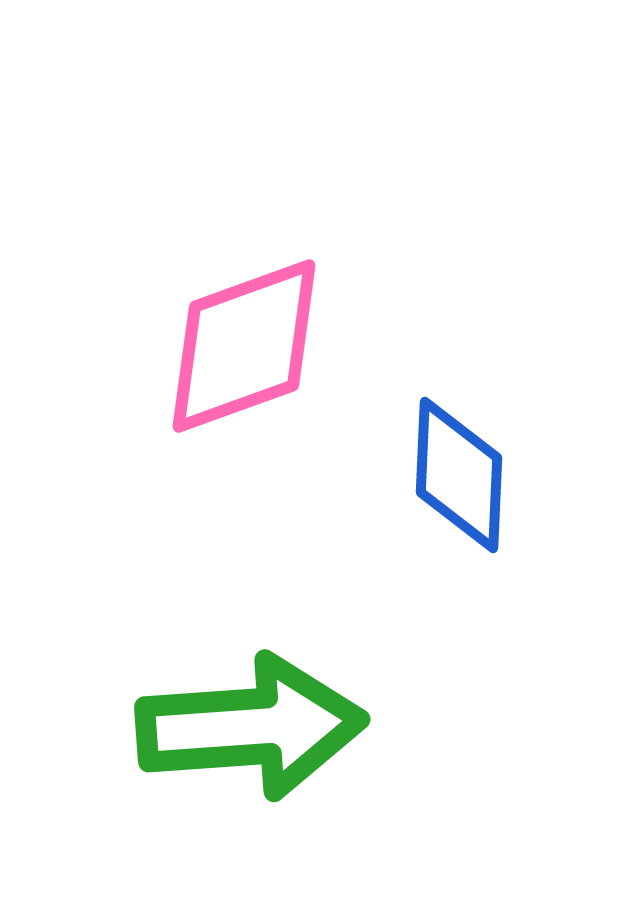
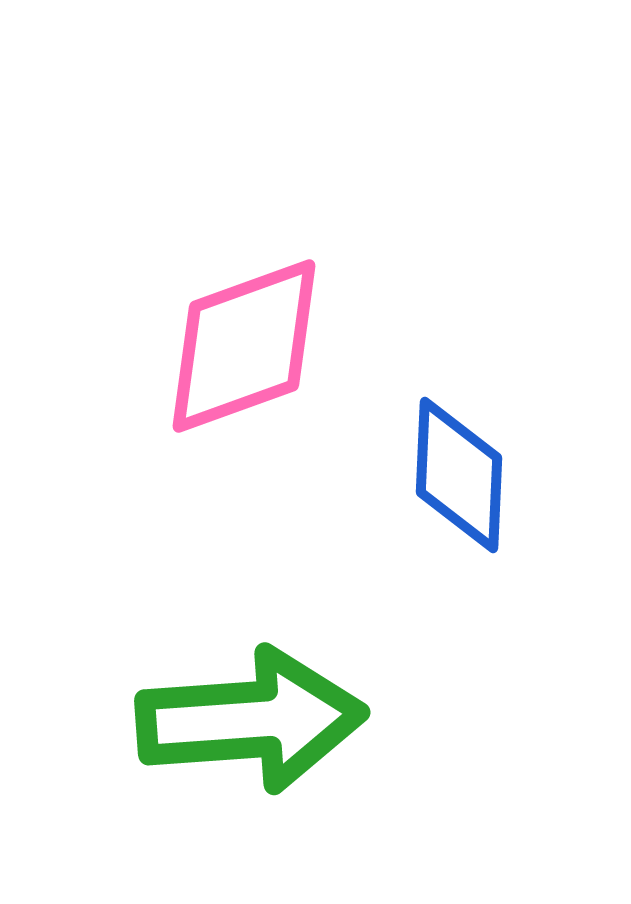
green arrow: moved 7 px up
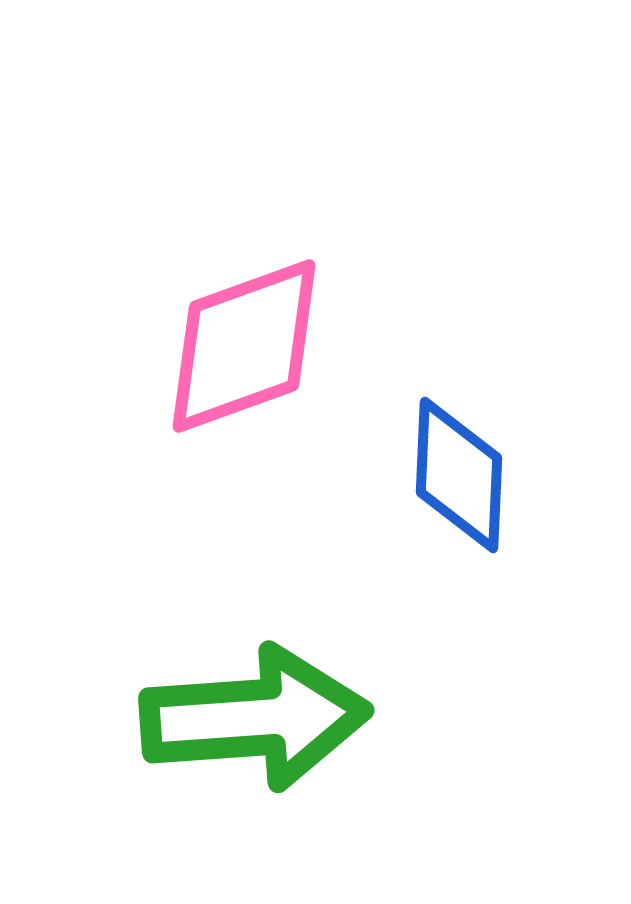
green arrow: moved 4 px right, 2 px up
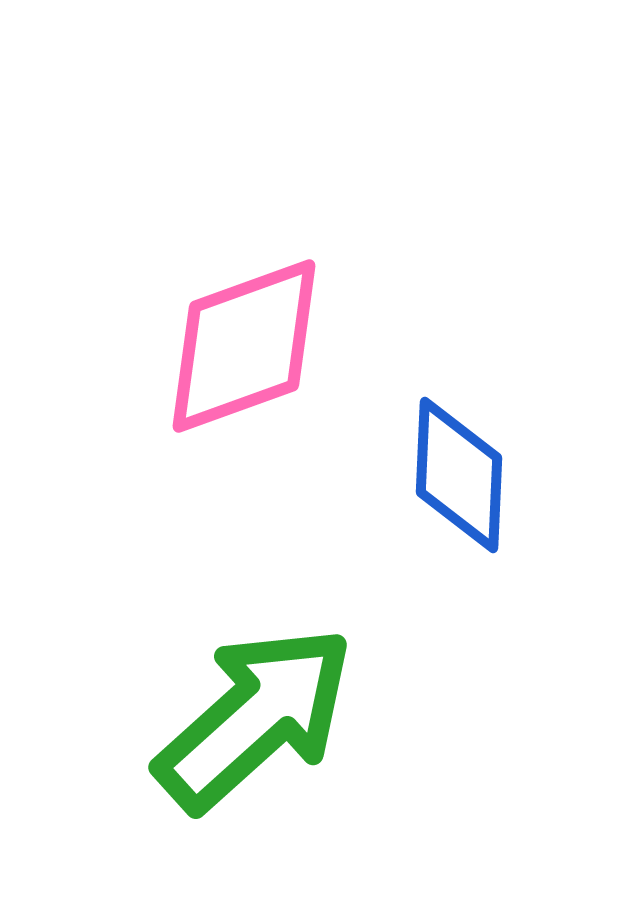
green arrow: rotated 38 degrees counterclockwise
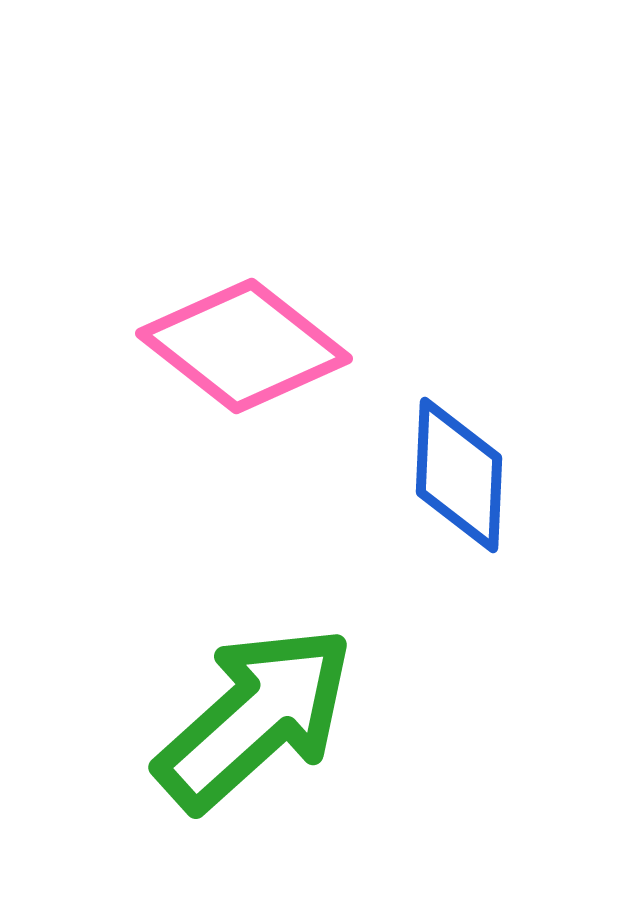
pink diamond: rotated 58 degrees clockwise
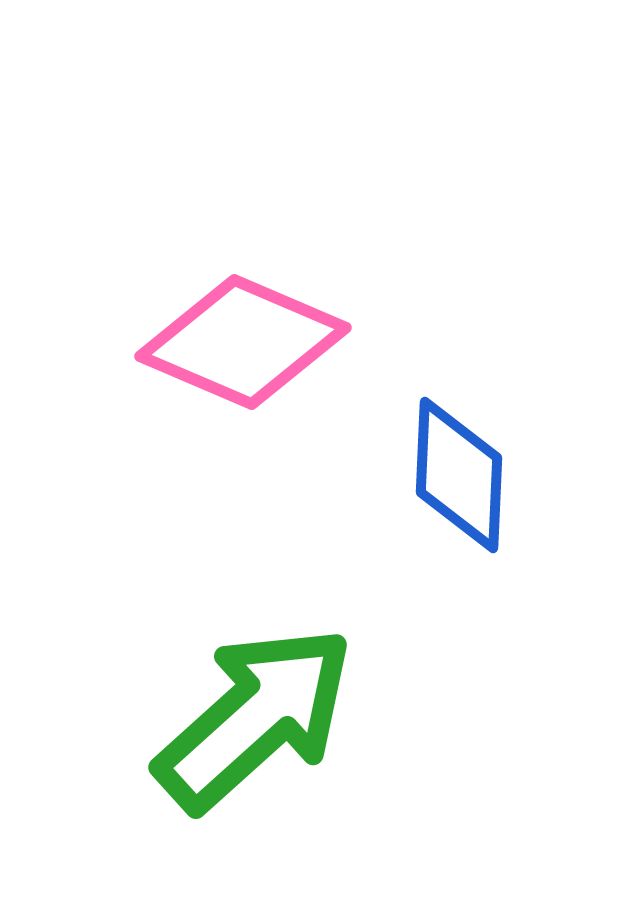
pink diamond: moved 1 px left, 4 px up; rotated 15 degrees counterclockwise
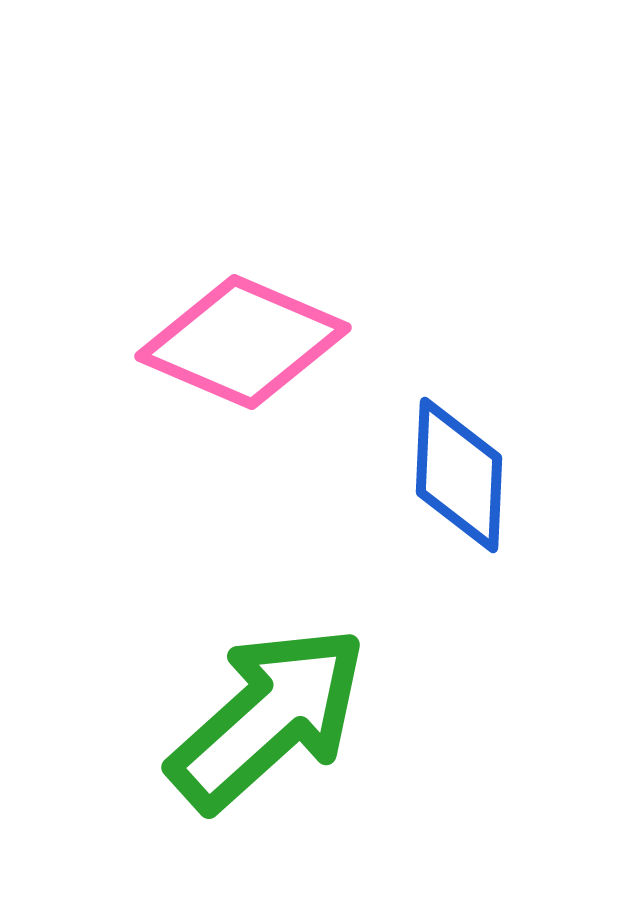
green arrow: moved 13 px right
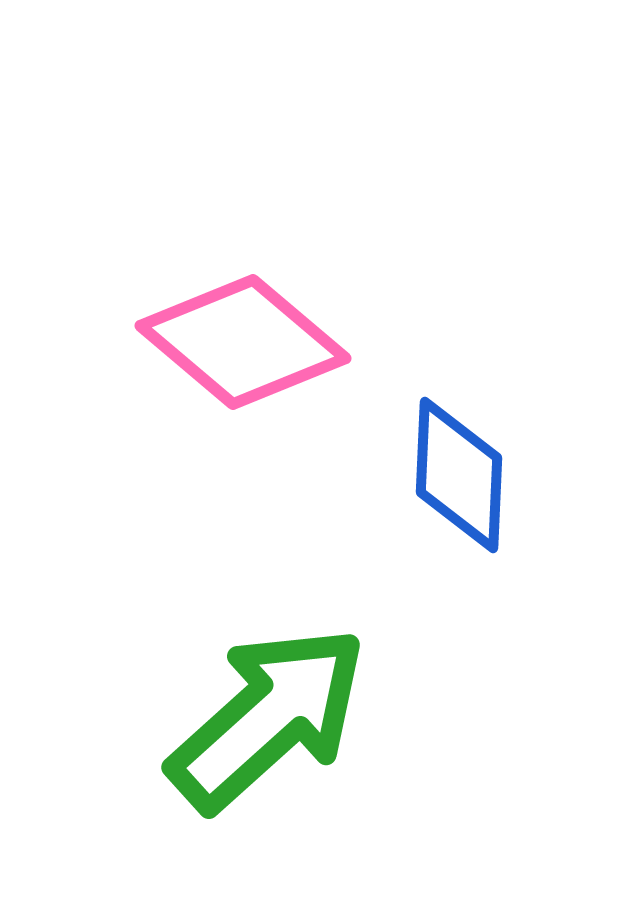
pink diamond: rotated 17 degrees clockwise
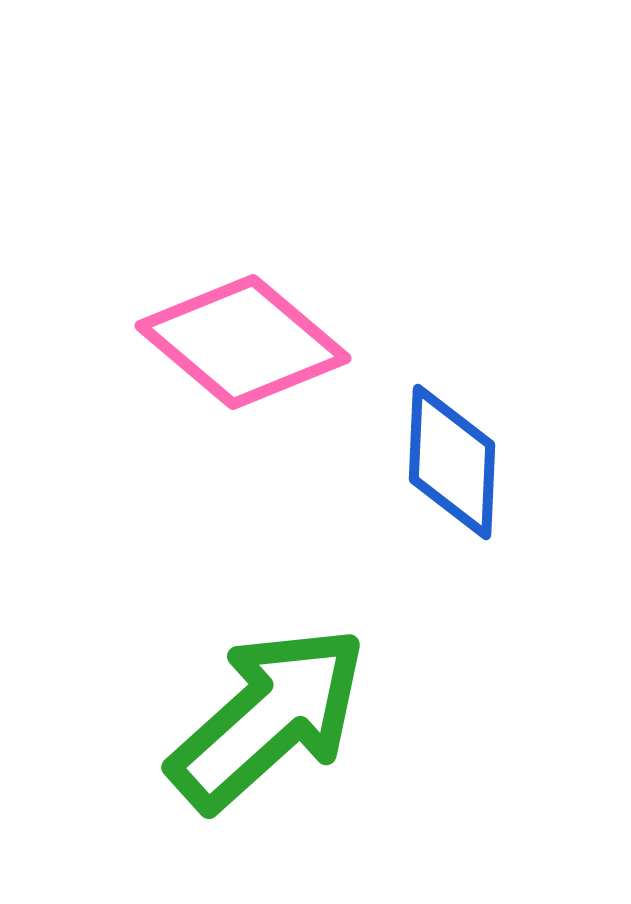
blue diamond: moved 7 px left, 13 px up
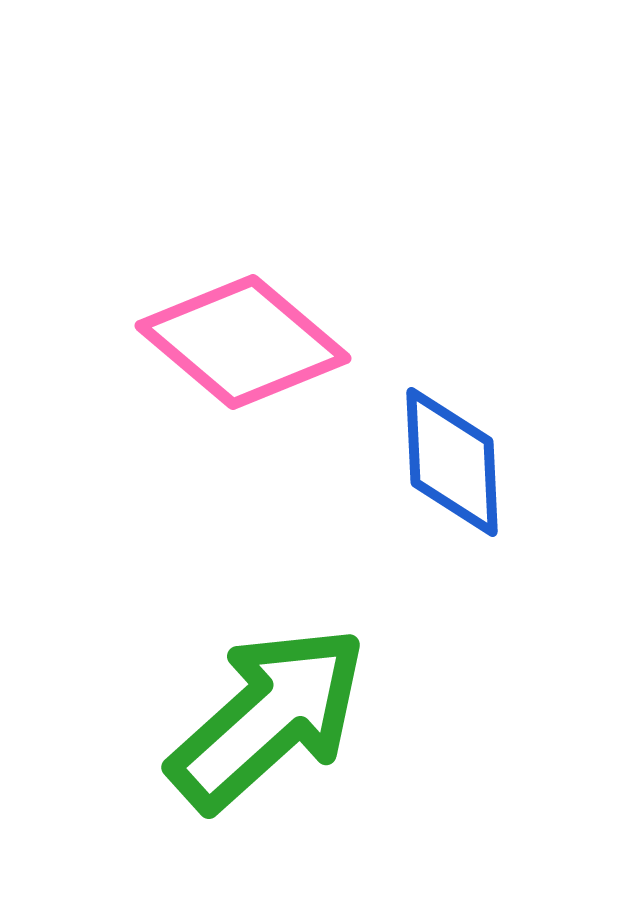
blue diamond: rotated 5 degrees counterclockwise
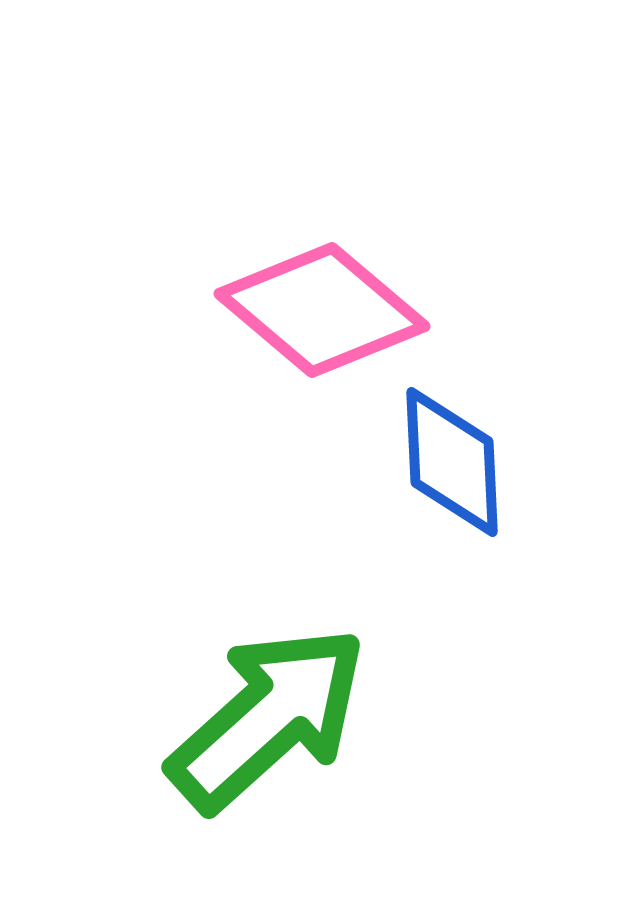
pink diamond: moved 79 px right, 32 px up
